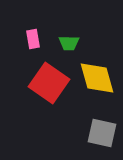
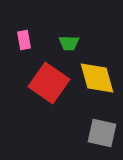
pink rectangle: moved 9 px left, 1 px down
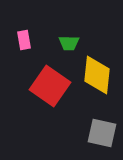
yellow diamond: moved 3 px up; rotated 21 degrees clockwise
red square: moved 1 px right, 3 px down
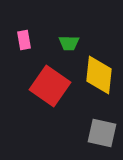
yellow diamond: moved 2 px right
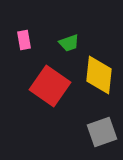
green trapezoid: rotated 20 degrees counterclockwise
gray square: moved 1 px up; rotated 32 degrees counterclockwise
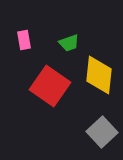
gray square: rotated 24 degrees counterclockwise
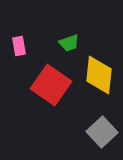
pink rectangle: moved 5 px left, 6 px down
red square: moved 1 px right, 1 px up
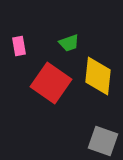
yellow diamond: moved 1 px left, 1 px down
red square: moved 2 px up
gray square: moved 1 px right, 9 px down; rotated 28 degrees counterclockwise
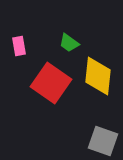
green trapezoid: rotated 55 degrees clockwise
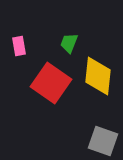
green trapezoid: rotated 75 degrees clockwise
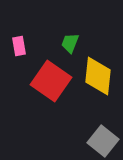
green trapezoid: moved 1 px right
red square: moved 2 px up
gray square: rotated 20 degrees clockwise
